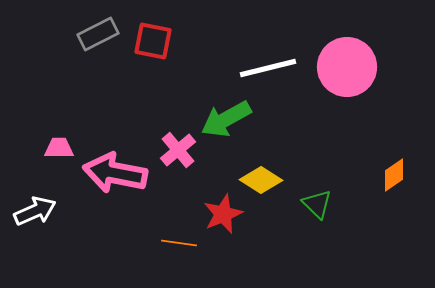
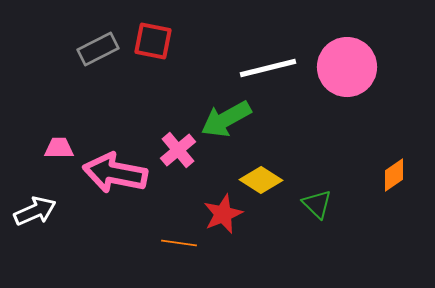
gray rectangle: moved 15 px down
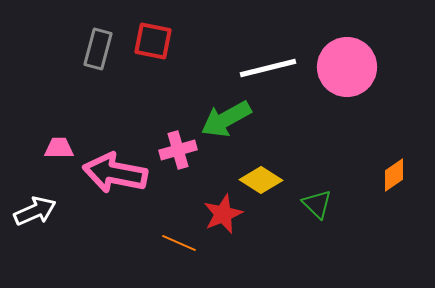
gray rectangle: rotated 48 degrees counterclockwise
pink cross: rotated 24 degrees clockwise
orange line: rotated 16 degrees clockwise
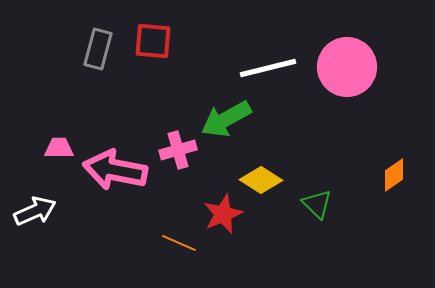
red square: rotated 6 degrees counterclockwise
pink arrow: moved 3 px up
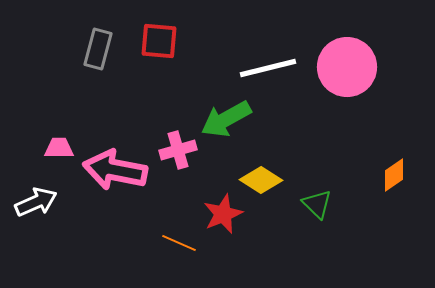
red square: moved 6 px right
white arrow: moved 1 px right, 9 px up
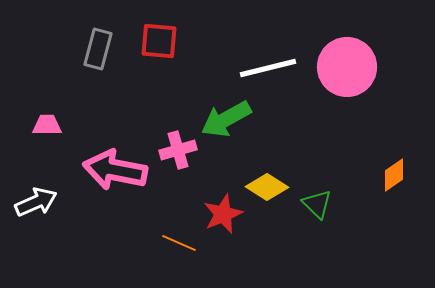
pink trapezoid: moved 12 px left, 23 px up
yellow diamond: moved 6 px right, 7 px down
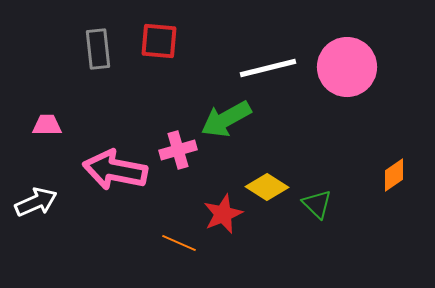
gray rectangle: rotated 21 degrees counterclockwise
